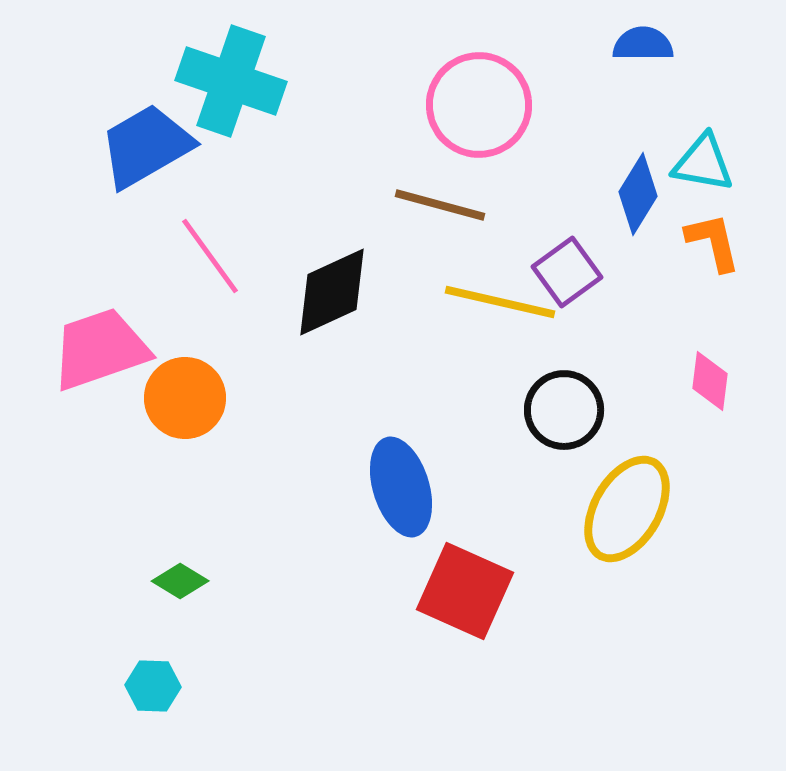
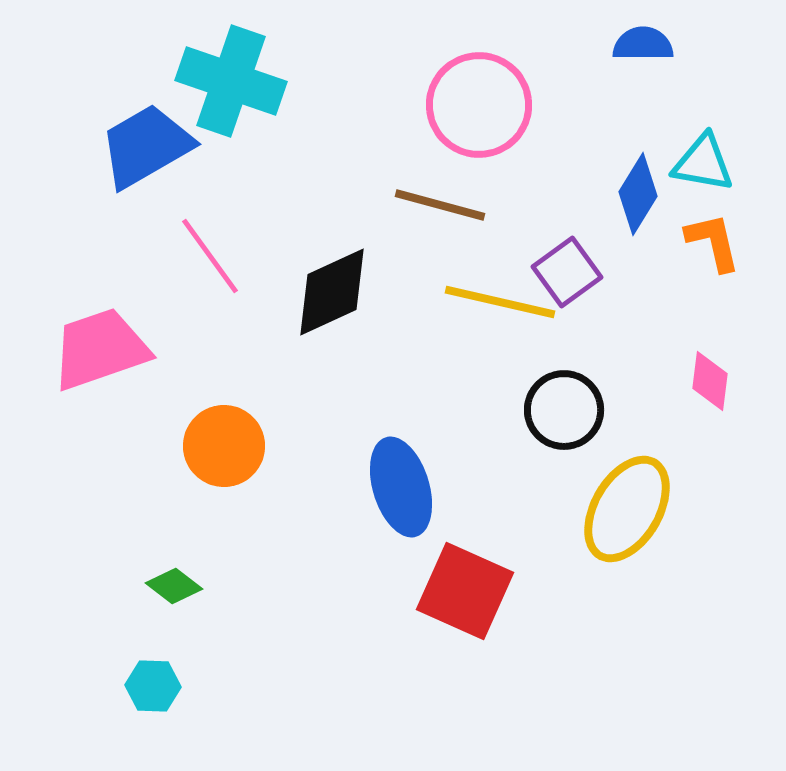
orange circle: moved 39 px right, 48 px down
green diamond: moved 6 px left, 5 px down; rotated 6 degrees clockwise
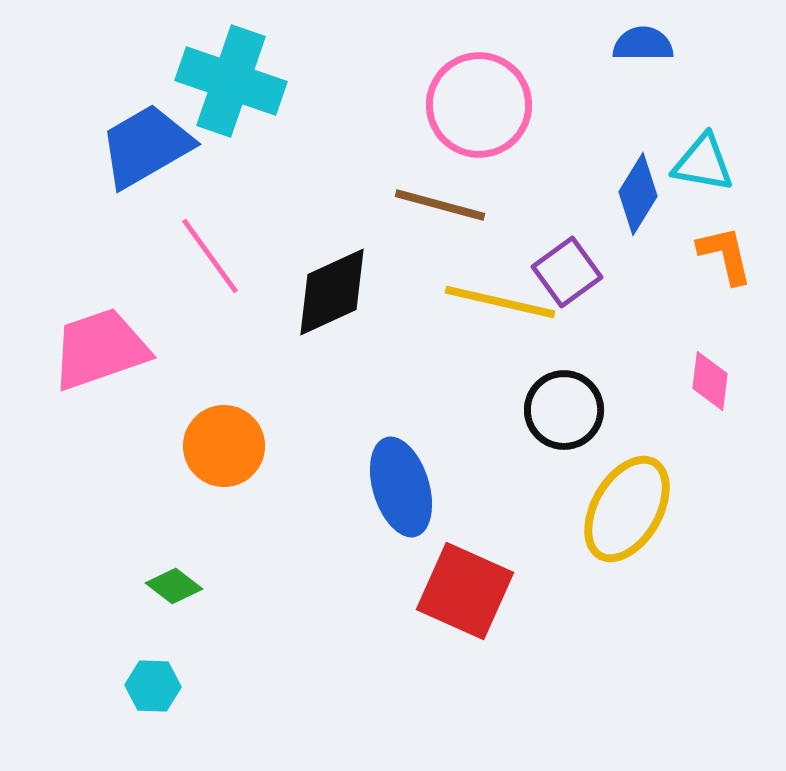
orange L-shape: moved 12 px right, 13 px down
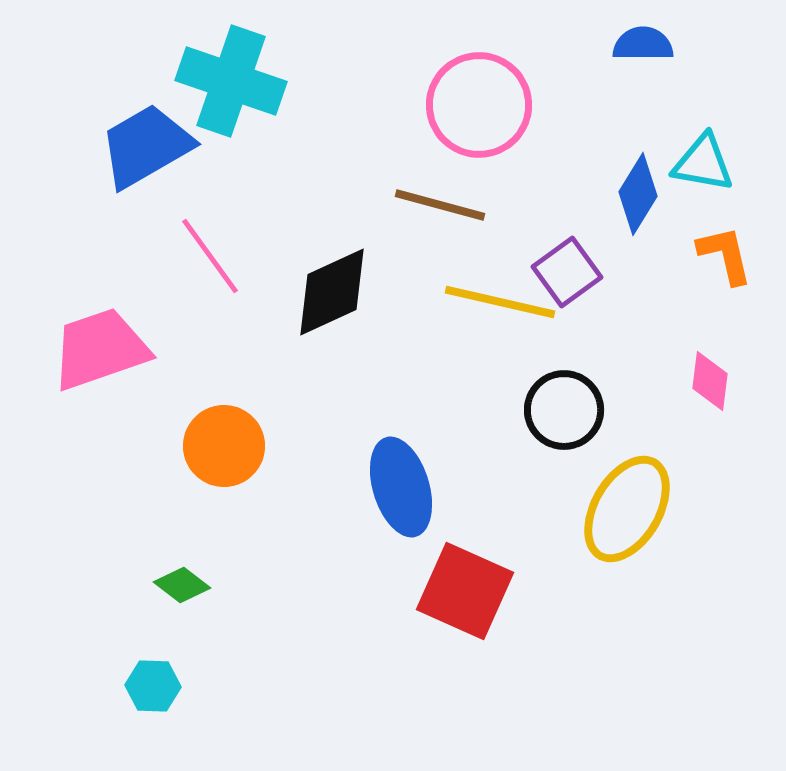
green diamond: moved 8 px right, 1 px up
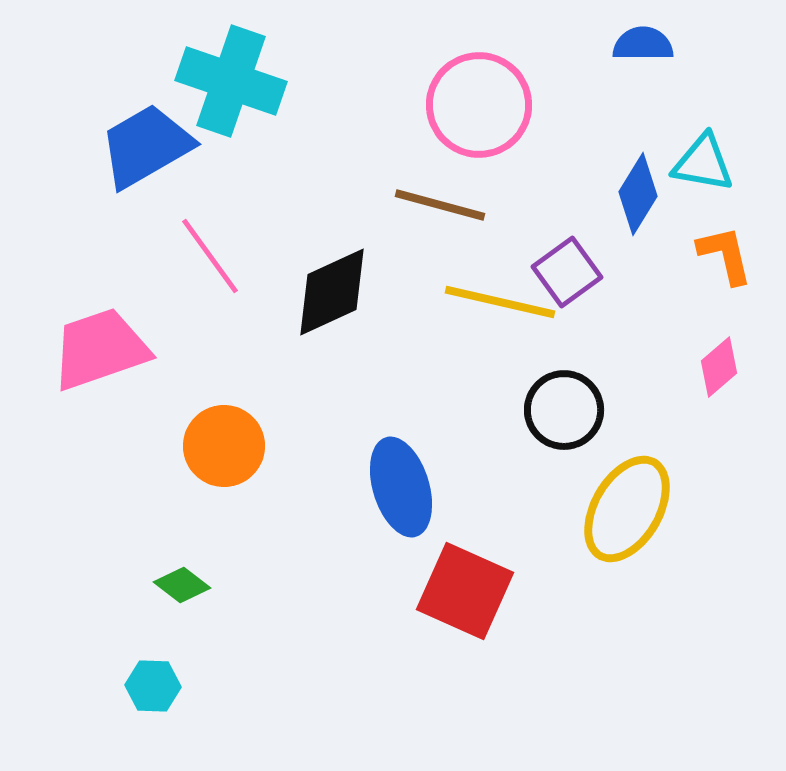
pink diamond: moved 9 px right, 14 px up; rotated 42 degrees clockwise
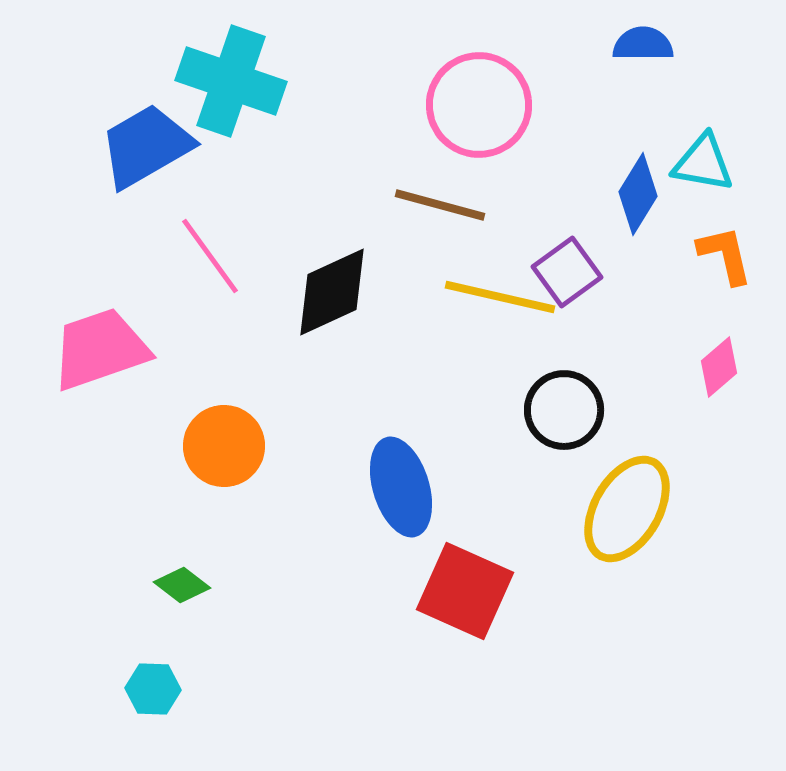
yellow line: moved 5 px up
cyan hexagon: moved 3 px down
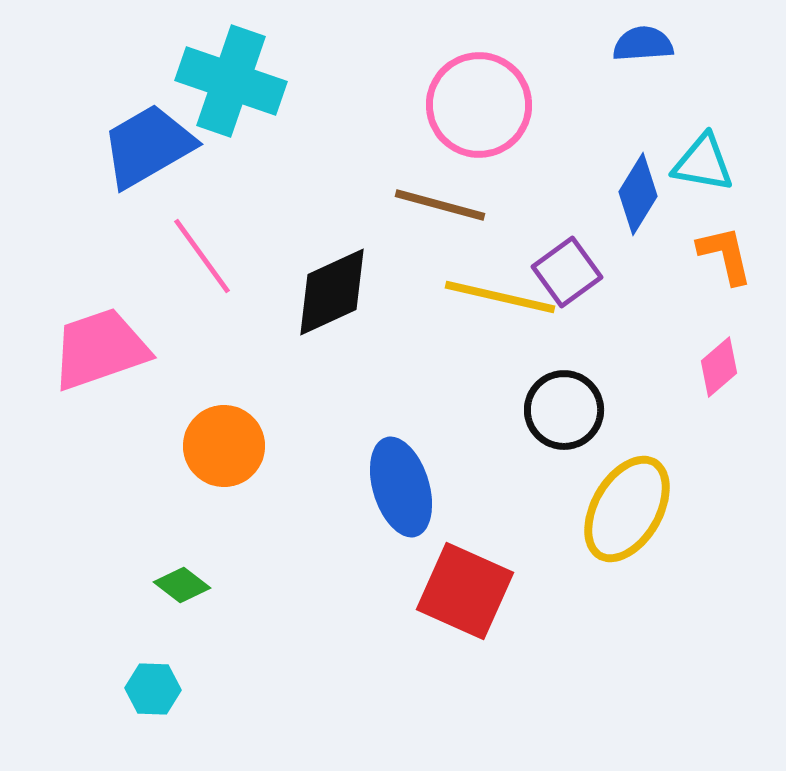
blue semicircle: rotated 4 degrees counterclockwise
blue trapezoid: moved 2 px right
pink line: moved 8 px left
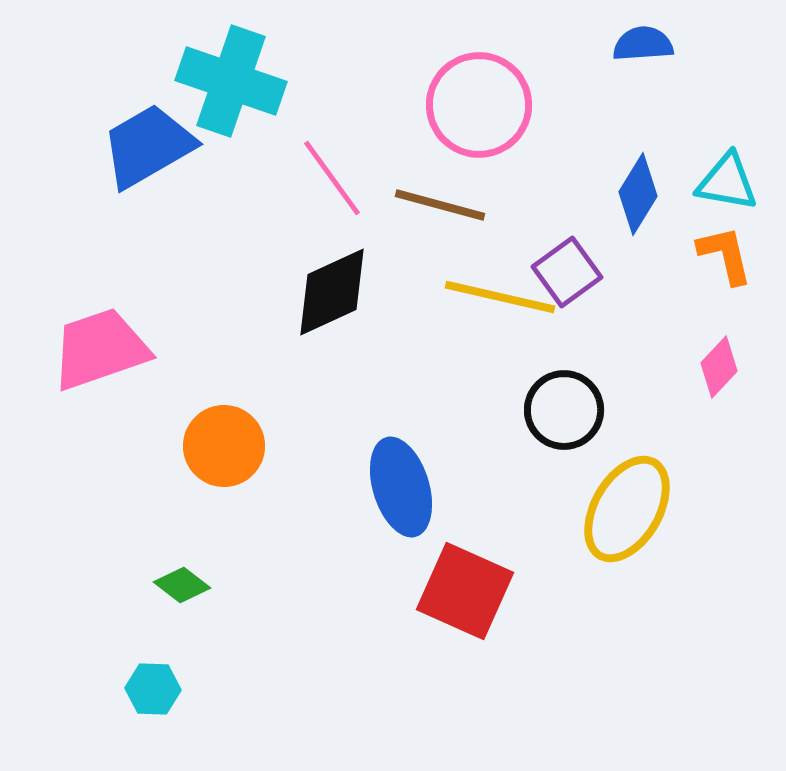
cyan triangle: moved 24 px right, 19 px down
pink line: moved 130 px right, 78 px up
pink diamond: rotated 6 degrees counterclockwise
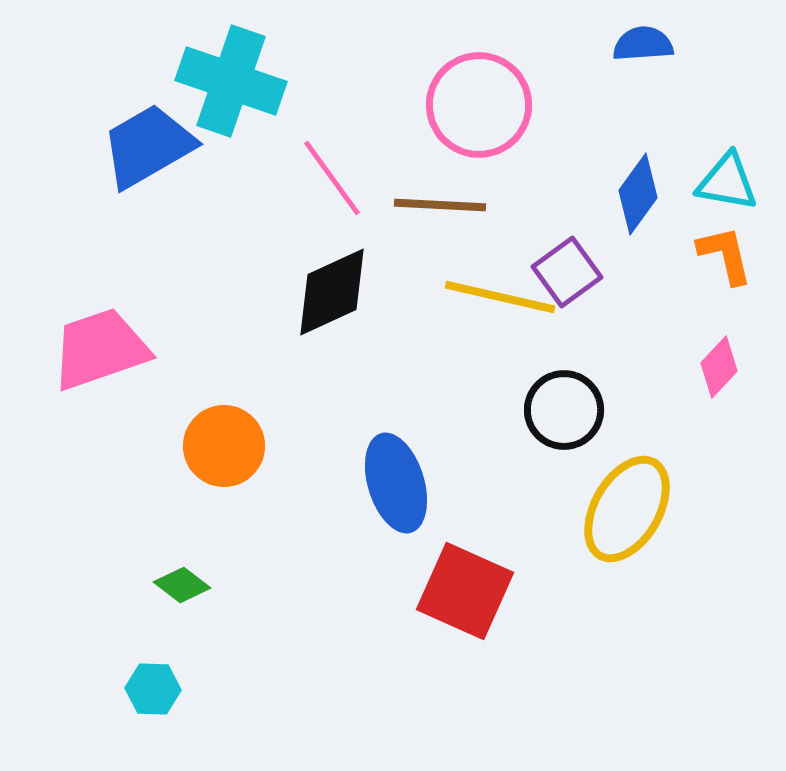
blue diamond: rotated 4 degrees clockwise
brown line: rotated 12 degrees counterclockwise
blue ellipse: moved 5 px left, 4 px up
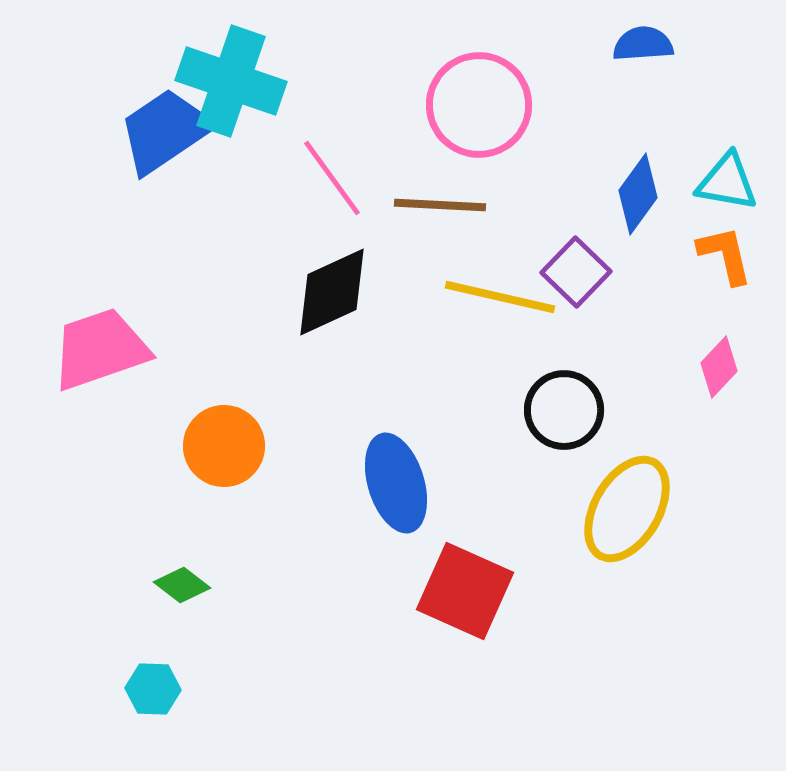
blue trapezoid: moved 17 px right, 15 px up; rotated 4 degrees counterclockwise
purple square: moved 9 px right; rotated 10 degrees counterclockwise
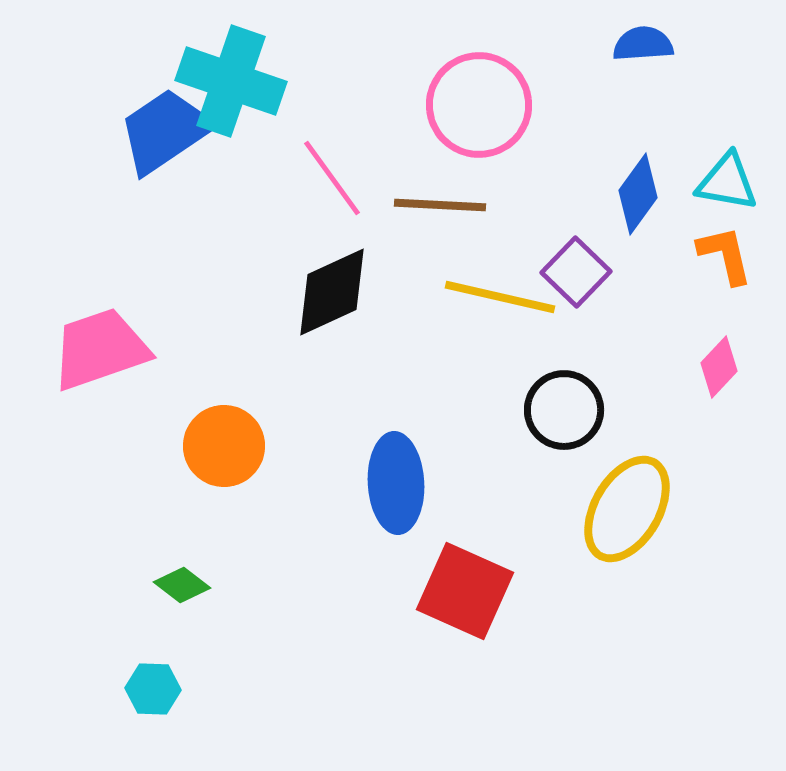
blue ellipse: rotated 14 degrees clockwise
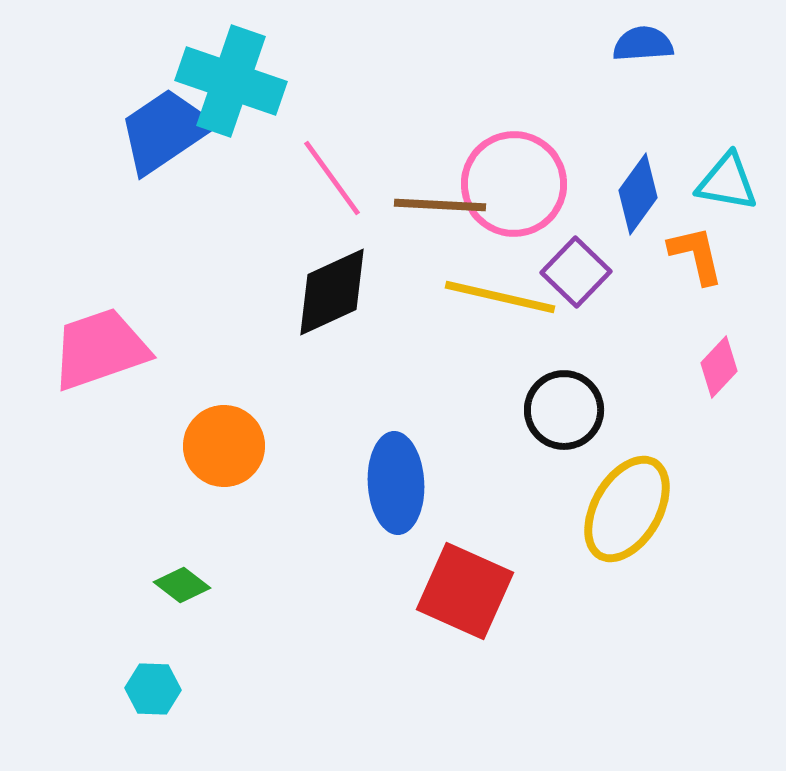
pink circle: moved 35 px right, 79 px down
orange L-shape: moved 29 px left
